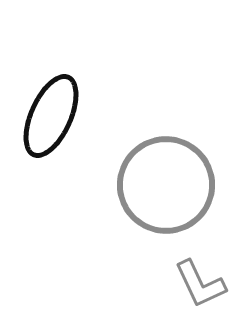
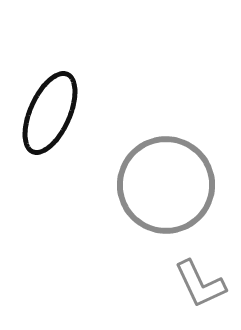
black ellipse: moved 1 px left, 3 px up
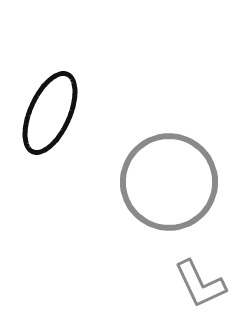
gray circle: moved 3 px right, 3 px up
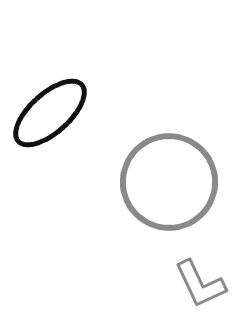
black ellipse: rotated 24 degrees clockwise
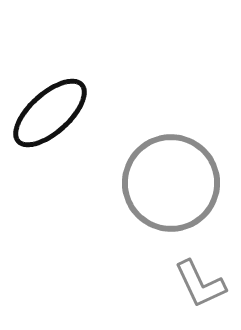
gray circle: moved 2 px right, 1 px down
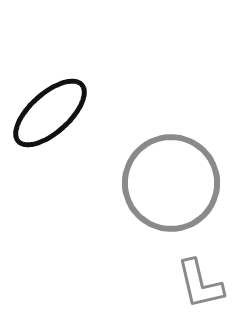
gray L-shape: rotated 12 degrees clockwise
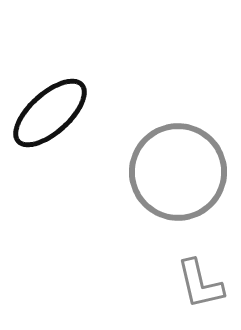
gray circle: moved 7 px right, 11 px up
